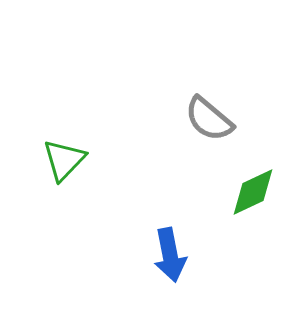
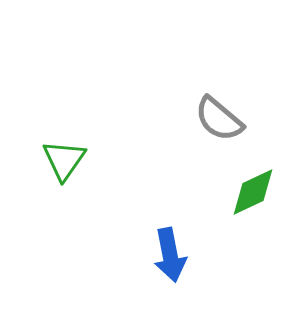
gray semicircle: moved 10 px right
green triangle: rotated 9 degrees counterclockwise
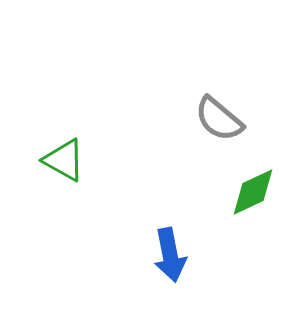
green triangle: rotated 36 degrees counterclockwise
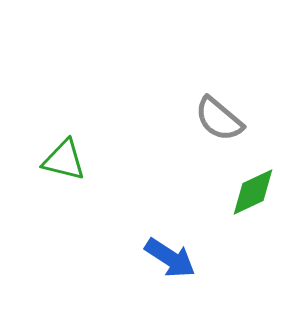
green triangle: rotated 15 degrees counterclockwise
blue arrow: moved 3 px down; rotated 46 degrees counterclockwise
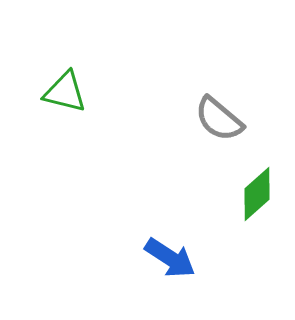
green triangle: moved 1 px right, 68 px up
green diamond: moved 4 px right, 2 px down; rotated 16 degrees counterclockwise
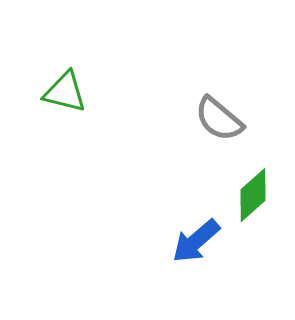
green diamond: moved 4 px left, 1 px down
blue arrow: moved 26 px right, 17 px up; rotated 106 degrees clockwise
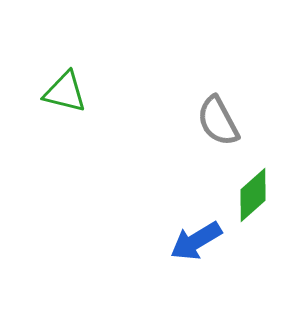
gray semicircle: moved 1 px left, 2 px down; rotated 22 degrees clockwise
blue arrow: rotated 10 degrees clockwise
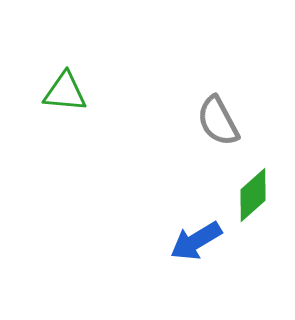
green triangle: rotated 9 degrees counterclockwise
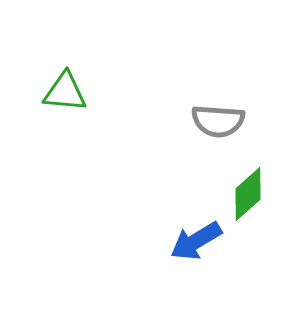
gray semicircle: rotated 58 degrees counterclockwise
green diamond: moved 5 px left, 1 px up
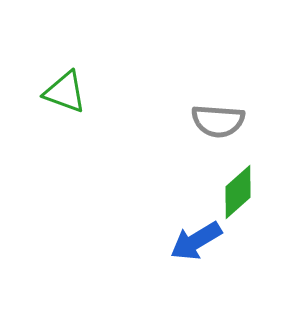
green triangle: rotated 15 degrees clockwise
green diamond: moved 10 px left, 2 px up
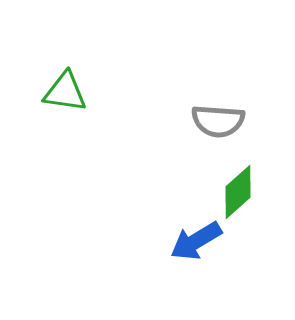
green triangle: rotated 12 degrees counterclockwise
